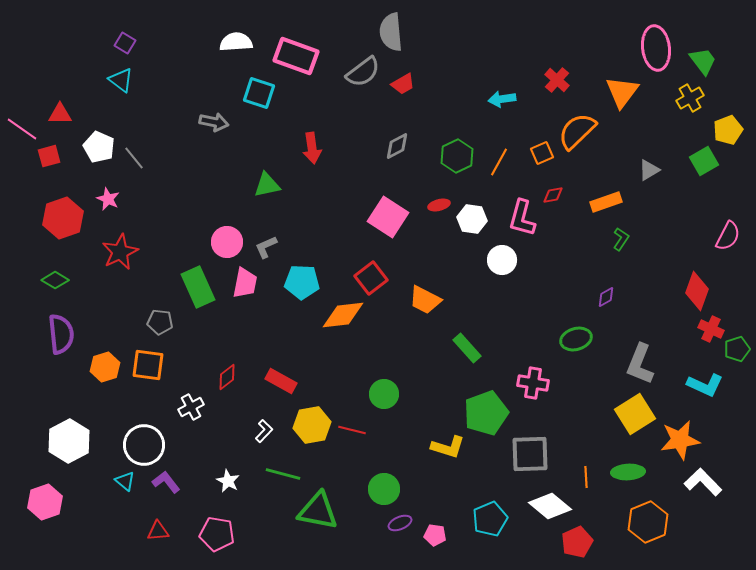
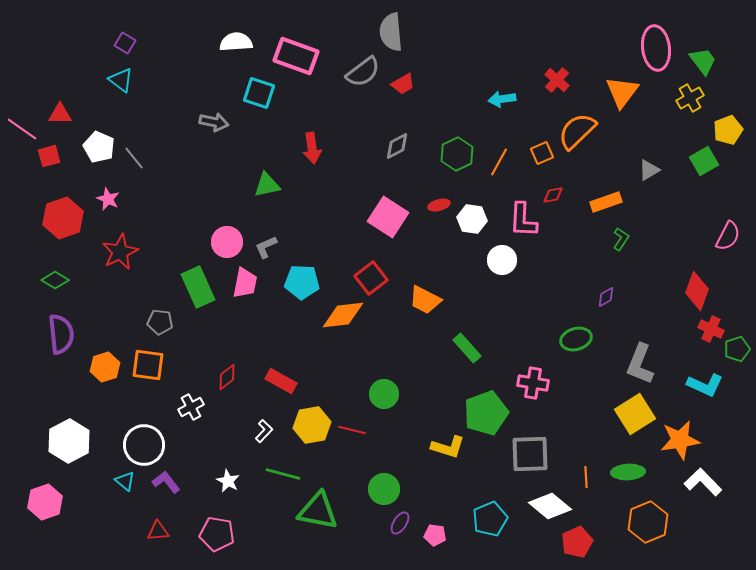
green hexagon at (457, 156): moved 2 px up
pink L-shape at (522, 218): moved 1 px right, 2 px down; rotated 12 degrees counterclockwise
purple ellipse at (400, 523): rotated 35 degrees counterclockwise
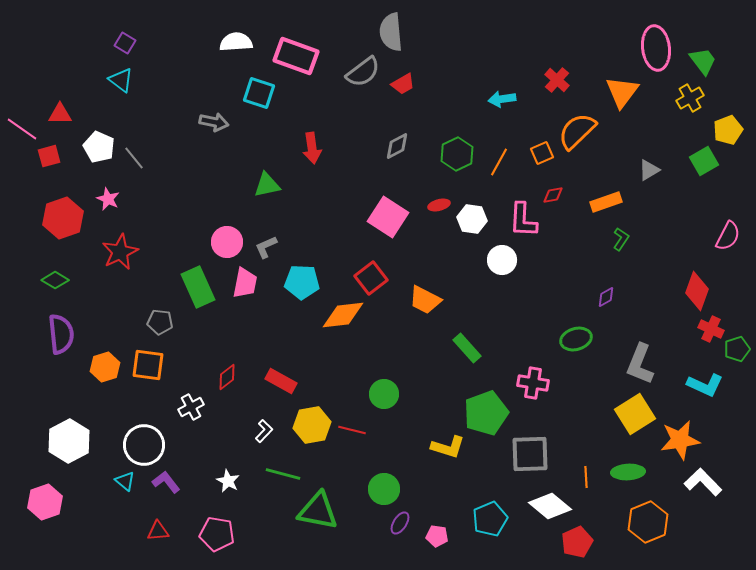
pink pentagon at (435, 535): moved 2 px right, 1 px down
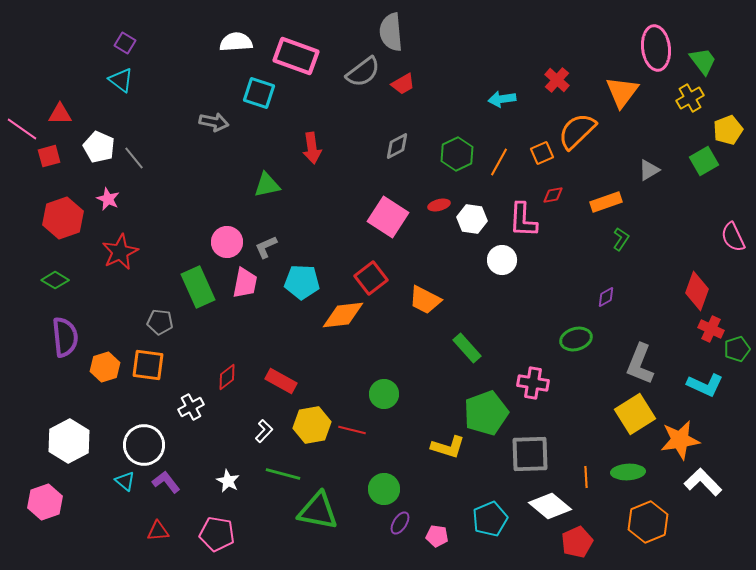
pink semicircle at (728, 236): moved 5 px right, 1 px down; rotated 128 degrees clockwise
purple semicircle at (61, 334): moved 4 px right, 3 px down
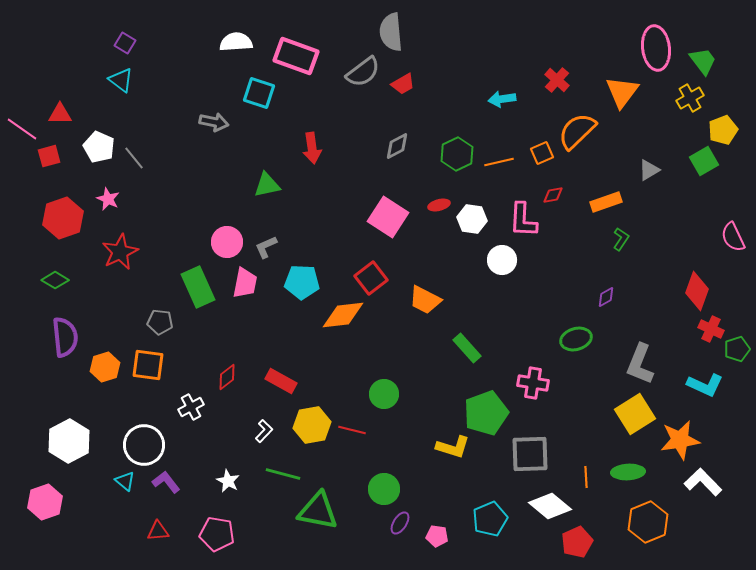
yellow pentagon at (728, 130): moved 5 px left
orange line at (499, 162): rotated 48 degrees clockwise
yellow L-shape at (448, 447): moved 5 px right
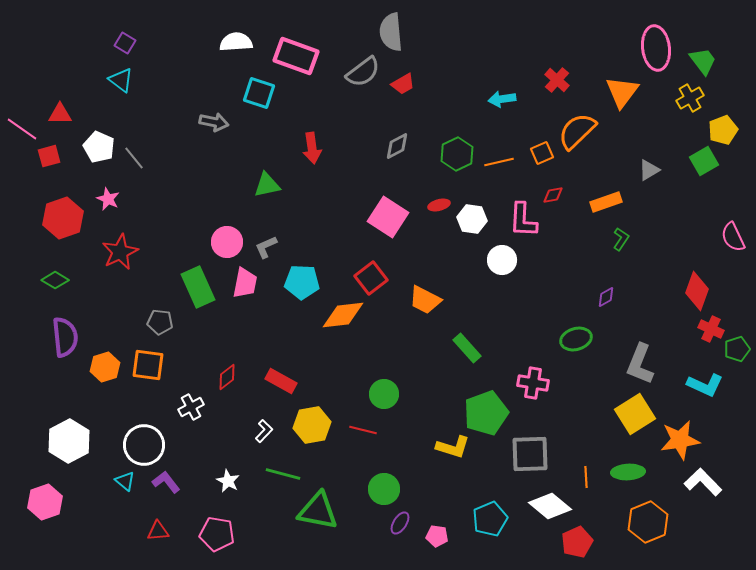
red line at (352, 430): moved 11 px right
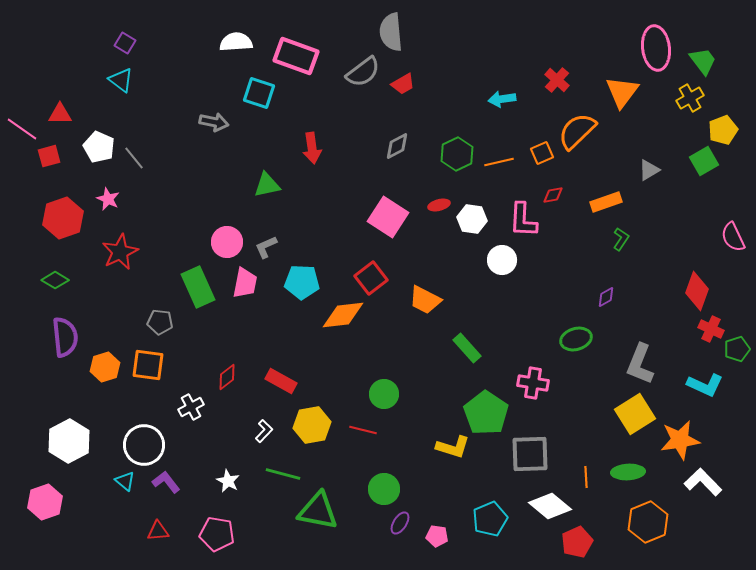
green pentagon at (486, 413): rotated 18 degrees counterclockwise
